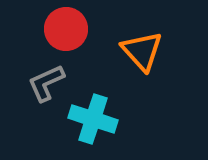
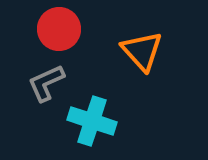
red circle: moved 7 px left
cyan cross: moved 1 px left, 2 px down
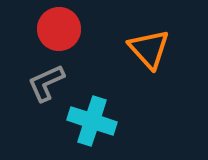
orange triangle: moved 7 px right, 2 px up
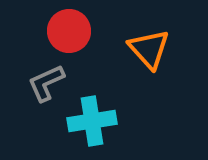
red circle: moved 10 px right, 2 px down
cyan cross: rotated 27 degrees counterclockwise
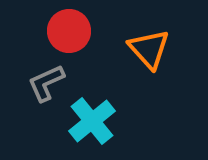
cyan cross: rotated 30 degrees counterclockwise
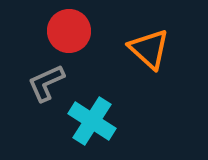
orange triangle: rotated 6 degrees counterclockwise
cyan cross: rotated 18 degrees counterclockwise
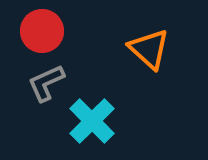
red circle: moved 27 px left
cyan cross: rotated 12 degrees clockwise
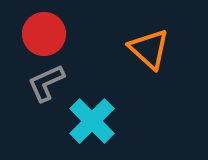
red circle: moved 2 px right, 3 px down
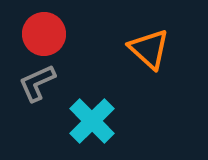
gray L-shape: moved 9 px left
